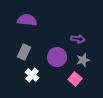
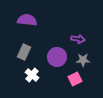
gray star: rotated 16 degrees clockwise
pink square: rotated 24 degrees clockwise
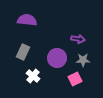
gray rectangle: moved 1 px left
purple circle: moved 1 px down
white cross: moved 1 px right, 1 px down
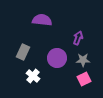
purple semicircle: moved 15 px right
purple arrow: moved 1 px up; rotated 80 degrees counterclockwise
pink square: moved 9 px right
